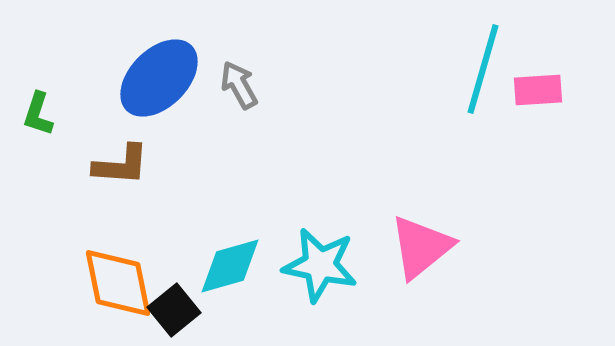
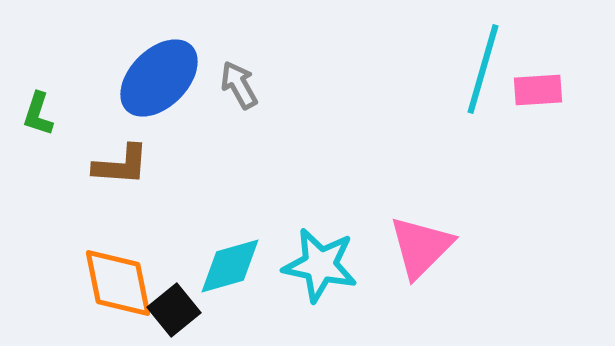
pink triangle: rotated 6 degrees counterclockwise
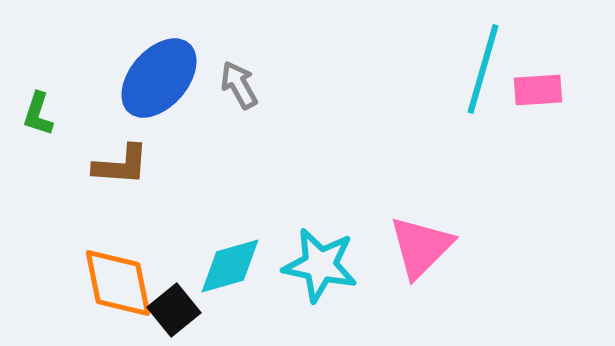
blue ellipse: rotated 4 degrees counterclockwise
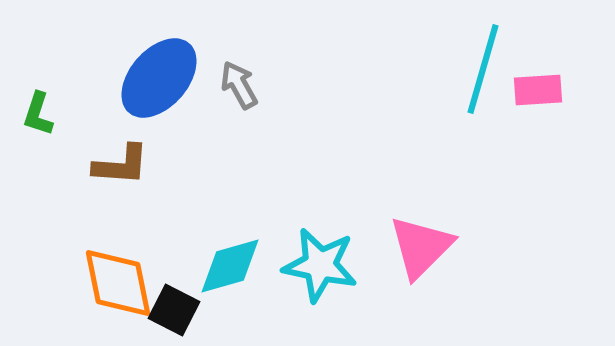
black square: rotated 24 degrees counterclockwise
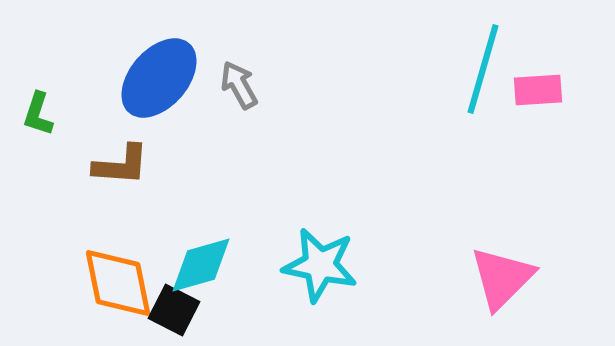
pink triangle: moved 81 px right, 31 px down
cyan diamond: moved 29 px left, 1 px up
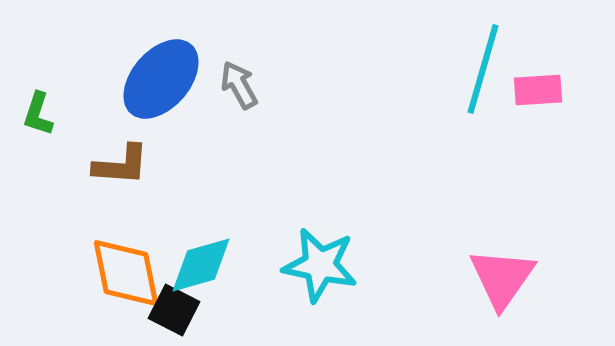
blue ellipse: moved 2 px right, 1 px down
pink triangle: rotated 10 degrees counterclockwise
orange diamond: moved 8 px right, 10 px up
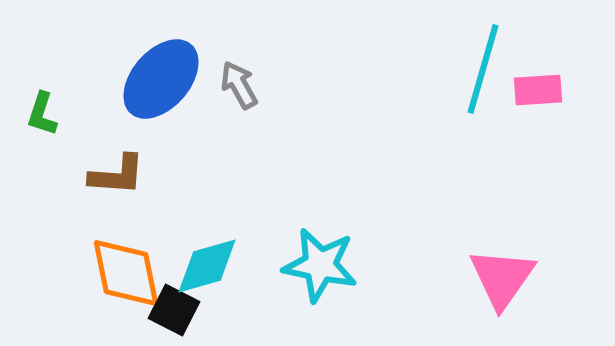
green L-shape: moved 4 px right
brown L-shape: moved 4 px left, 10 px down
cyan diamond: moved 6 px right, 1 px down
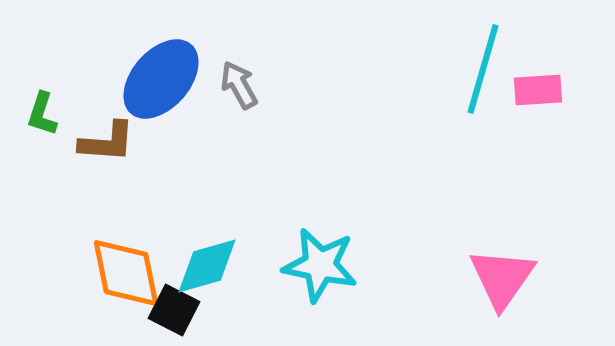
brown L-shape: moved 10 px left, 33 px up
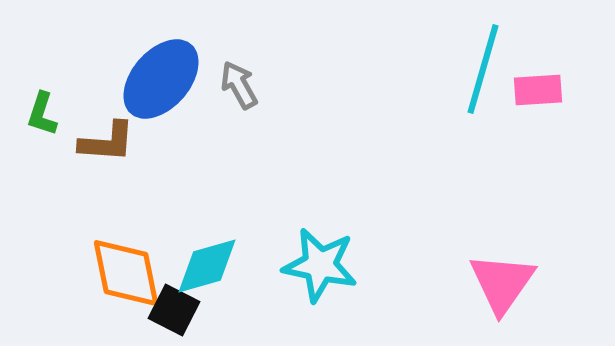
pink triangle: moved 5 px down
